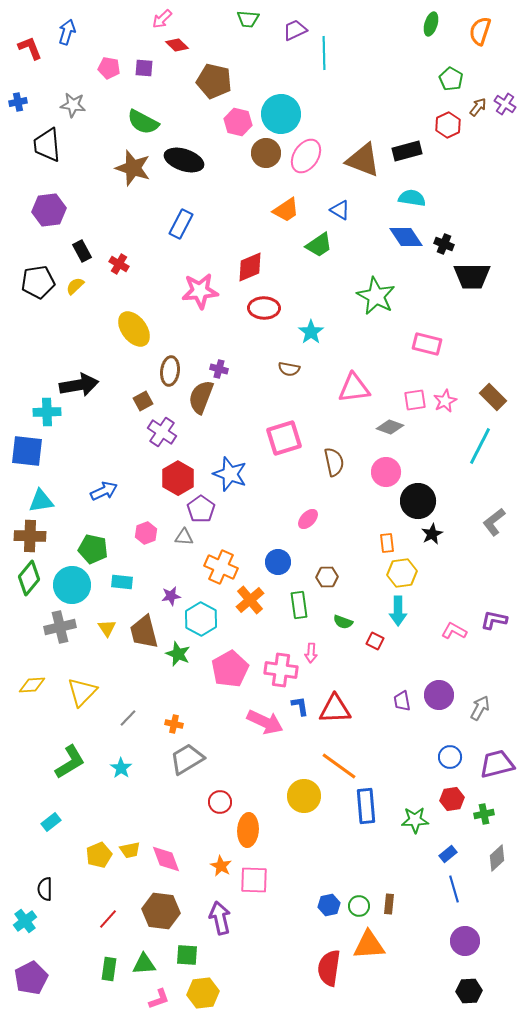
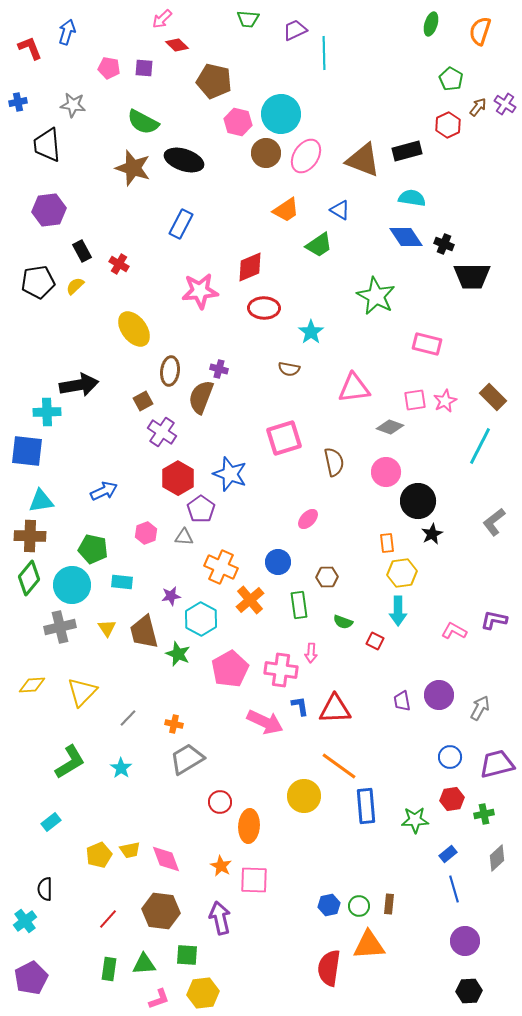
orange ellipse at (248, 830): moved 1 px right, 4 px up
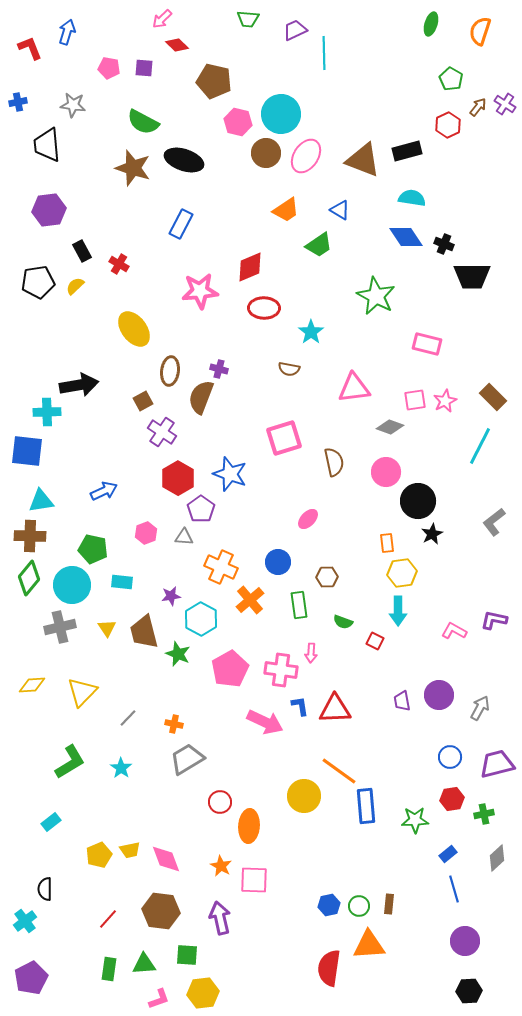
orange line at (339, 766): moved 5 px down
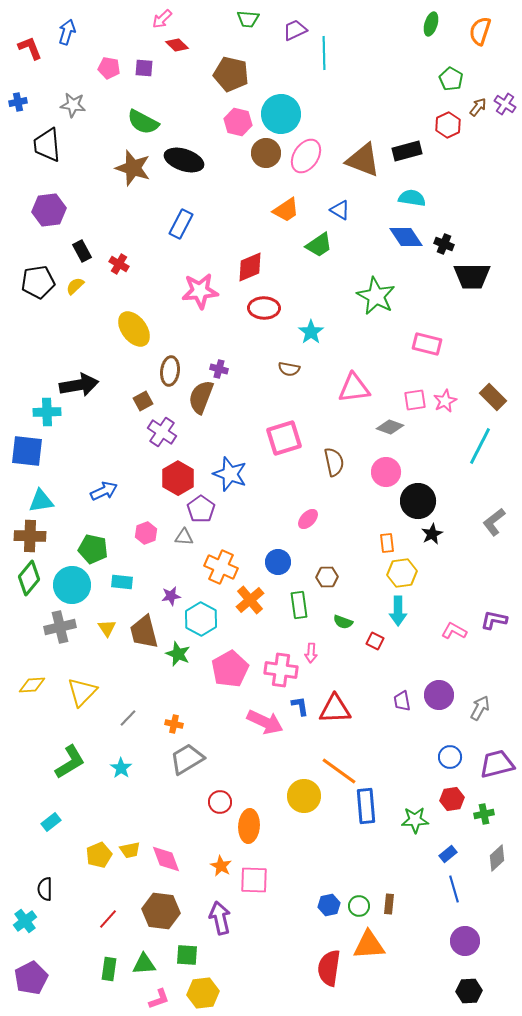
brown pentagon at (214, 81): moved 17 px right, 7 px up
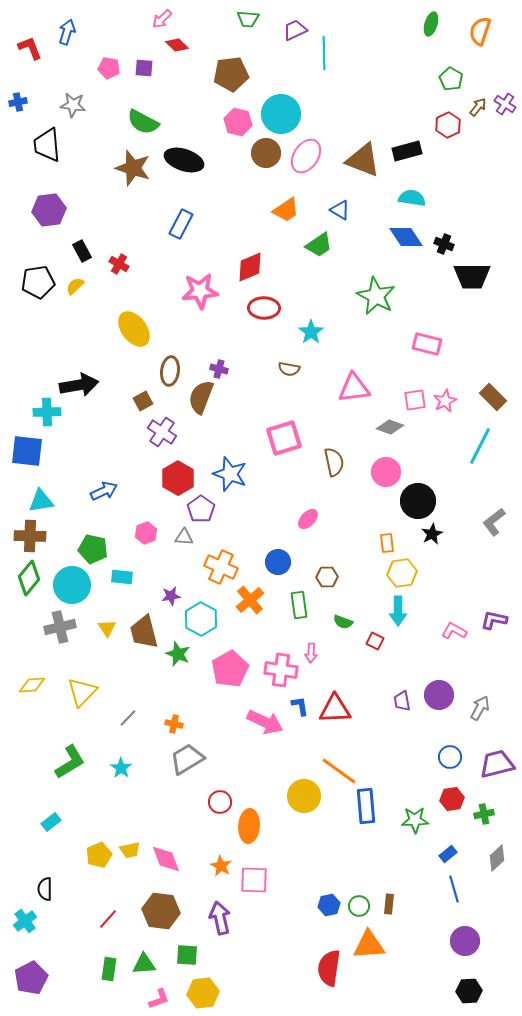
brown pentagon at (231, 74): rotated 20 degrees counterclockwise
cyan rectangle at (122, 582): moved 5 px up
